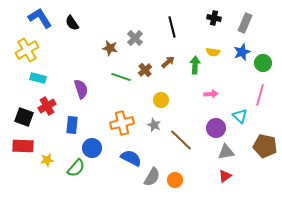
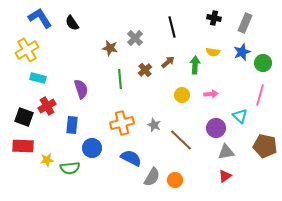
green line: moved 1 px left, 2 px down; rotated 66 degrees clockwise
yellow circle: moved 21 px right, 5 px up
green semicircle: moved 6 px left; rotated 42 degrees clockwise
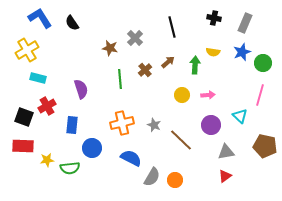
pink arrow: moved 3 px left, 1 px down
purple circle: moved 5 px left, 3 px up
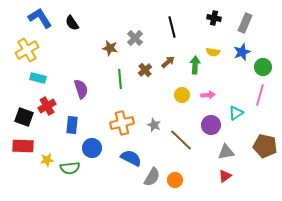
green circle: moved 4 px down
cyan triangle: moved 4 px left, 3 px up; rotated 42 degrees clockwise
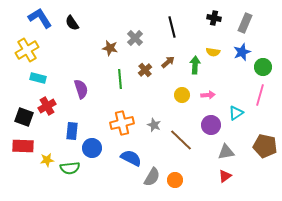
blue rectangle: moved 6 px down
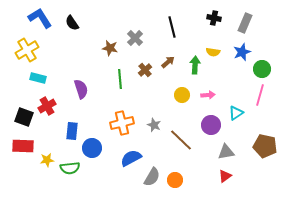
green circle: moved 1 px left, 2 px down
blue semicircle: rotated 55 degrees counterclockwise
